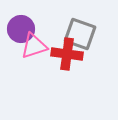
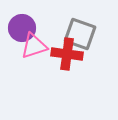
purple circle: moved 1 px right, 1 px up
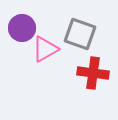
pink triangle: moved 11 px right, 3 px down; rotated 12 degrees counterclockwise
red cross: moved 26 px right, 19 px down
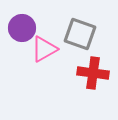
pink triangle: moved 1 px left
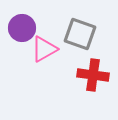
red cross: moved 2 px down
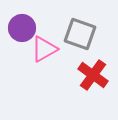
red cross: rotated 28 degrees clockwise
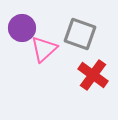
pink triangle: rotated 12 degrees counterclockwise
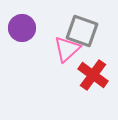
gray square: moved 2 px right, 3 px up
pink triangle: moved 23 px right
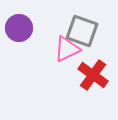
purple circle: moved 3 px left
pink triangle: rotated 16 degrees clockwise
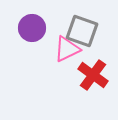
purple circle: moved 13 px right
